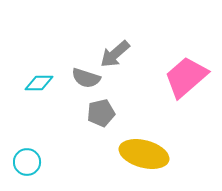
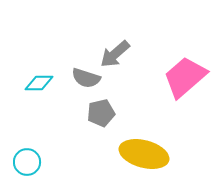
pink trapezoid: moved 1 px left
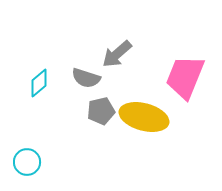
gray arrow: moved 2 px right
pink trapezoid: rotated 27 degrees counterclockwise
cyan diamond: rotated 40 degrees counterclockwise
gray pentagon: moved 2 px up
yellow ellipse: moved 37 px up
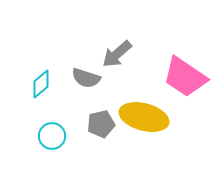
pink trapezoid: rotated 78 degrees counterclockwise
cyan diamond: moved 2 px right, 1 px down
gray pentagon: moved 13 px down
cyan circle: moved 25 px right, 26 px up
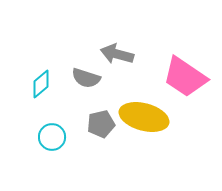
gray arrow: rotated 56 degrees clockwise
cyan circle: moved 1 px down
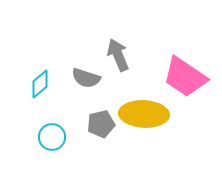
gray arrow: moved 1 px right, 1 px down; rotated 52 degrees clockwise
cyan diamond: moved 1 px left
yellow ellipse: moved 3 px up; rotated 12 degrees counterclockwise
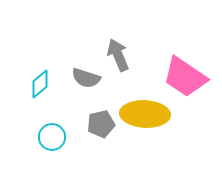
yellow ellipse: moved 1 px right
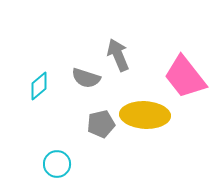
pink trapezoid: rotated 18 degrees clockwise
cyan diamond: moved 1 px left, 2 px down
yellow ellipse: moved 1 px down
cyan circle: moved 5 px right, 27 px down
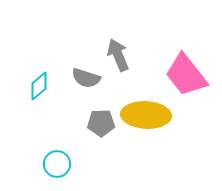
pink trapezoid: moved 1 px right, 2 px up
yellow ellipse: moved 1 px right
gray pentagon: moved 1 px up; rotated 12 degrees clockwise
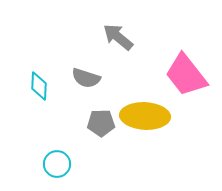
gray arrow: moved 18 px up; rotated 28 degrees counterclockwise
cyan diamond: rotated 48 degrees counterclockwise
yellow ellipse: moved 1 px left, 1 px down
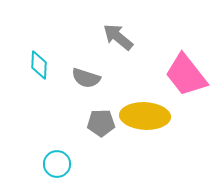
cyan diamond: moved 21 px up
